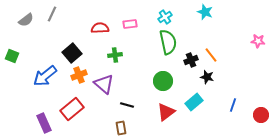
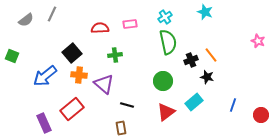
pink star: rotated 16 degrees clockwise
orange cross: rotated 28 degrees clockwise
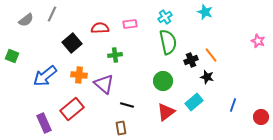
black square: moved 10 px up
red circle: moved 2 px down
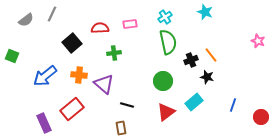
green cross: moved 1 px left, 2 px up
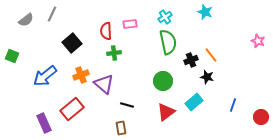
red semicircle: moved 6 px right, 3 px down; rotated 90 degrees counterclockwise
orange cross: moved 2 px right; rotated 28 degrees counterclockwise
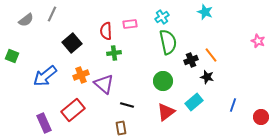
cyan cross: moved 3 px left
red rectangle: moved 1 px right, 1 px down
